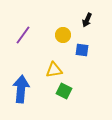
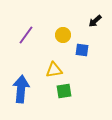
black arrow: moved 8 px right, 1 px down; rotated 24 degrees clockwise
purple line: moved 3 px right
green square: rotated 35 degrees counterclockwise
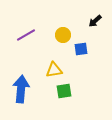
purple line: rotated 24 degrees clockwise
blue square: moved 1 px left, 1 px up; rotated 16 degrees counterclockwise
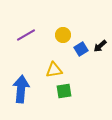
black arrow: moved 5 px right, 25 px down
blue square: rotated 24 degrees counterclockwise
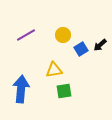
black arrow: moved 1 px up
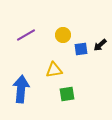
blue square: rotated 24 degrees clockwise
green square: moved 3 px right, 3 px down
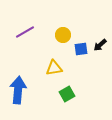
purple line: moved 1 px left, 3 px up
yellow triangle: moved 2 px up
blue arrow: moved 3 px left, 1 px down
green square: rotated 21 degrees counterclockwise
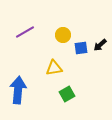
blue square: moved 1 px up
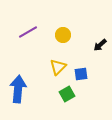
purple line: moved 3 px right
blue square: moved 26 px down
yellow triangle: moved 4 px right, 1 px up; rotated 36 degrees counterclockwise
blue arrow: moved 1 px up
